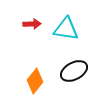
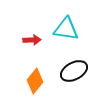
red arrow: moved 16 px down
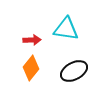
orange diamond: moved 4 px left, 13 px up
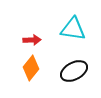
cyan triangle: moved 7 px right
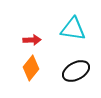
black ellipse: moved 2 px right
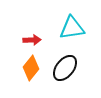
cyan triangle: moved 1 px left, 1 px up; rotated 16 degrees counterclockwise
black ellipse: moved 11 px left, 3 px up; rotated 24 degrees counterclockwise
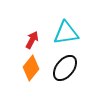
cyan triangle: moved 6 px left, 5 px down
red arrow: rotated 60 degrees counterclockwise
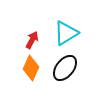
cyan triangle: rotated 24 degrees counterclockwise
orange diamond: rotated 15 degrees counterclockwise
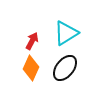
red arrow: moved 1 px down
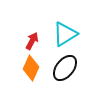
cyan triangle: moved 1 px left, 1 px down
